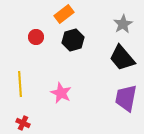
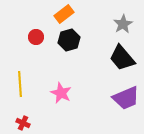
black hexagon: moved 4 px left
purple trapezoid: rotated 124 degrees counterclockwise
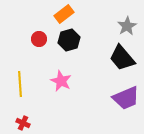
gray star: moved 4 px right, 2 px down
red circle: moved 3 px right, 2 px down
pink star: moved 12 px up
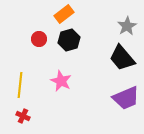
yellow line: moved 1 px down; rotated 10 degrees clockwise
red cross: moved 7 px up
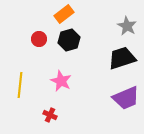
gray star: rotated 12 degrees counterclockwise
black trapezoid: rotated 112 degrees clockwise
red cross: moved 27 px right, 1 px up
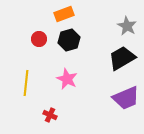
orange rectangle: rotated 18 degrees clockwise
black trapezoid: rotated 12 degrees counterclockwise
pink star: moved 6 px right, 2 px up
yellow line: moved 6 px right, 2 px up
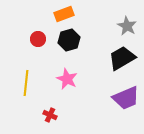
red circle: moved 1 px left
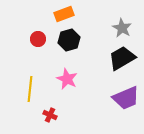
gray star: moved 5 px left, 2 px down
yellow line: moved 4 px right, 6 px down
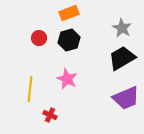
orange rectangle: moved 5 px right, 1 px up
red circle: moved 1 px right, 1 px up
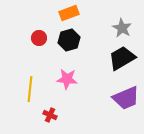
pink star: rotated 20 degrees counterclockwise
